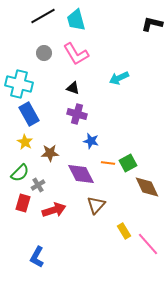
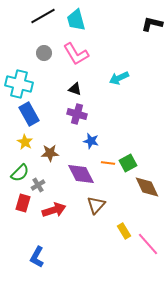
black triangle: moved 2 px right, 1 px down
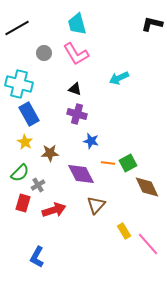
black line: moved 26 px left, 12 px down
cyan trapezoid: moved 1 px right, 4 px down
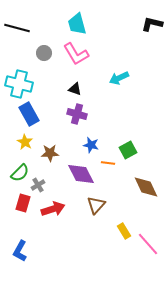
black line: rotated 45 degrees clockwise
blue star: moved 4 px down
green square: moved 13 px up
brown diamond: moved 1 px left
red arrow: moved 1 px left, 1 px up
blue L-shape: moved 17 px left, 6 px up
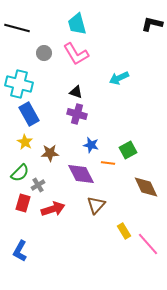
black triangle: moved 1 px right, 3 px down
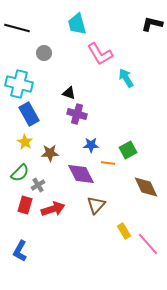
pink L-shape: moved 24 px right
cyan arrow: moved 7 px right; rotated 84 degrees clockwise
black triangle: moved 7 px left, 1 px down
blue star: rotated 14 degrees counterclockwise
red rectangle: moved 2 px right, 2 px down
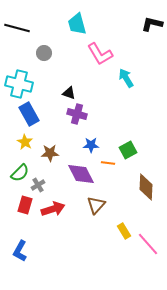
brown diamond: rotated 28 degrees clockwise
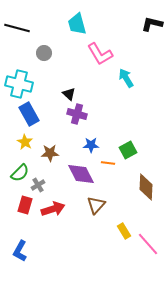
black triangle: moved 1 px down; rotated 24 degrees clockwise
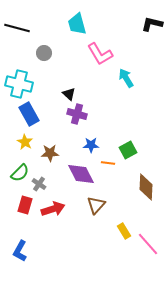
gray cross: moved 1 px right, 1 px up; rotated 24 degrees counterclockwise
